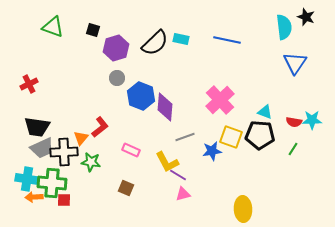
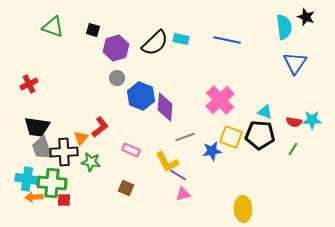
gray trapezoid: rotated 95 degrees clockwise
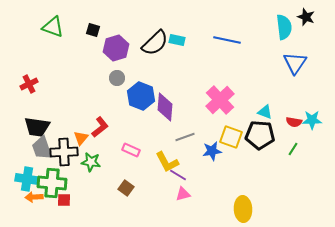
cyan rectangle: moved 4 px left, 1 px down
brown square: rotated 14 degrees clockwise
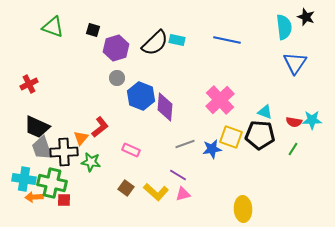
black trapezoid: rotated 16 degrees clockwise
gray line: moved 7 px down
blue star: moved 2 px up
yellow L-shape: moved 11 px left, 30 px down; rotated 20 degrees counterclockwise
cyan cross: moved 3 px left
green cross: rotated 8 degrees clockwise
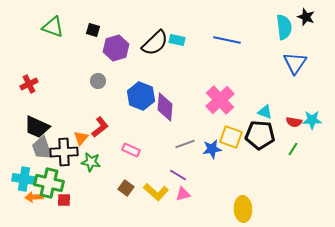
gray circle: moved 19 px left, 3 px down
green cross: moved 3 px left
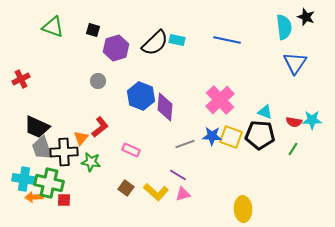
red cross: moved 8 px left, 5 px up
blue star: moved 13 px up; rotated 12 degrees clockwise
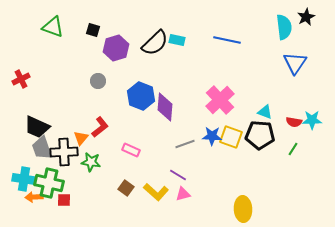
black star: rotated 24 degrees clockwise
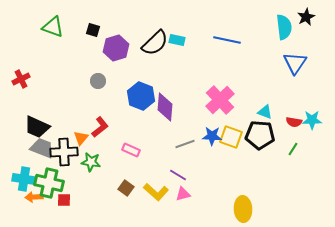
gray trapezoid: rotated 130 degrees clockwise
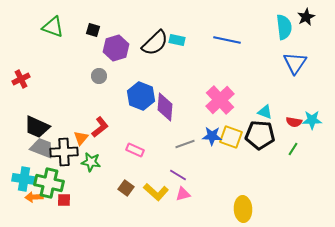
gray circle: moved 1 px right, 5 px up
pink rectangle: moved 4 px right
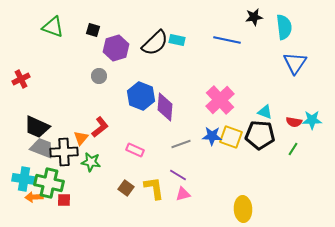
black star: moved 52 px left; rotated 18 degrees clockwise
gray line: moved 4 px left
yellow L-shape: moved 2 px left, 4 px up; rotated 140 degrees counterclockwise
